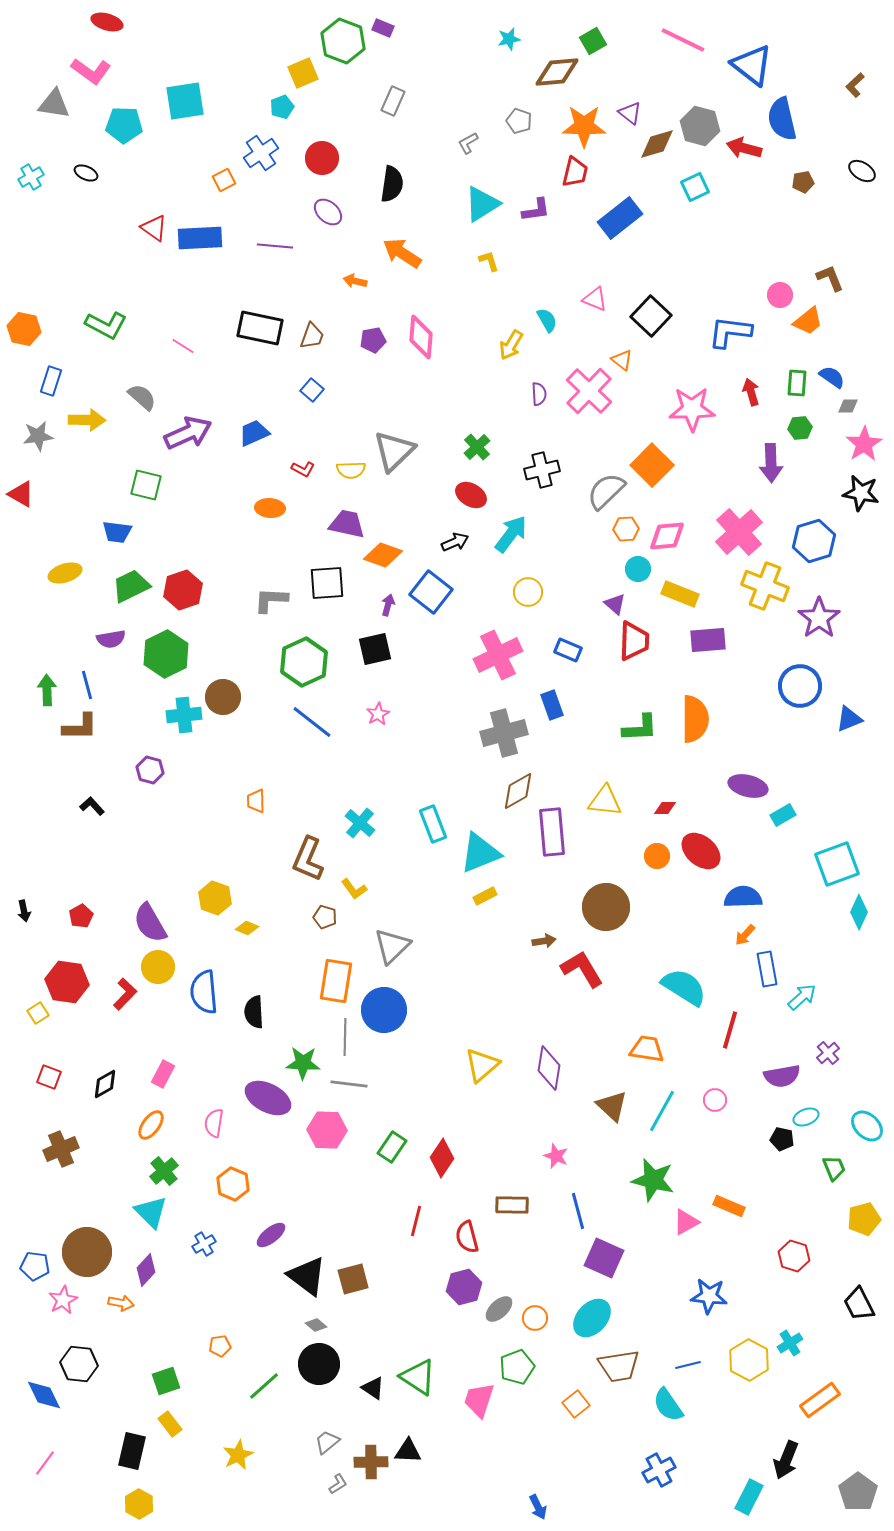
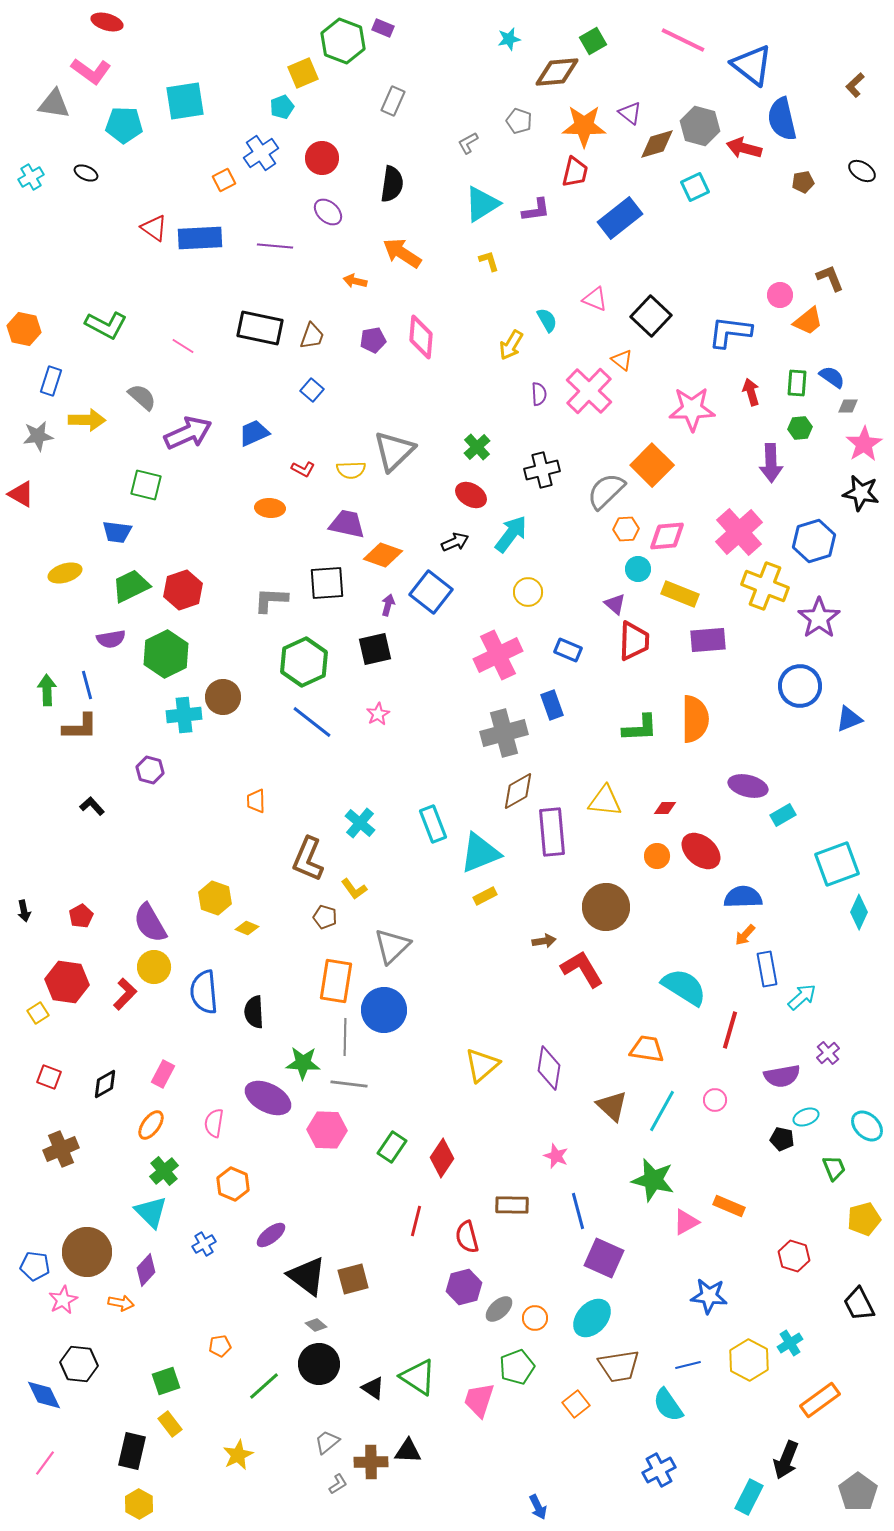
yellow circle at (158, 967): moved 4 px left
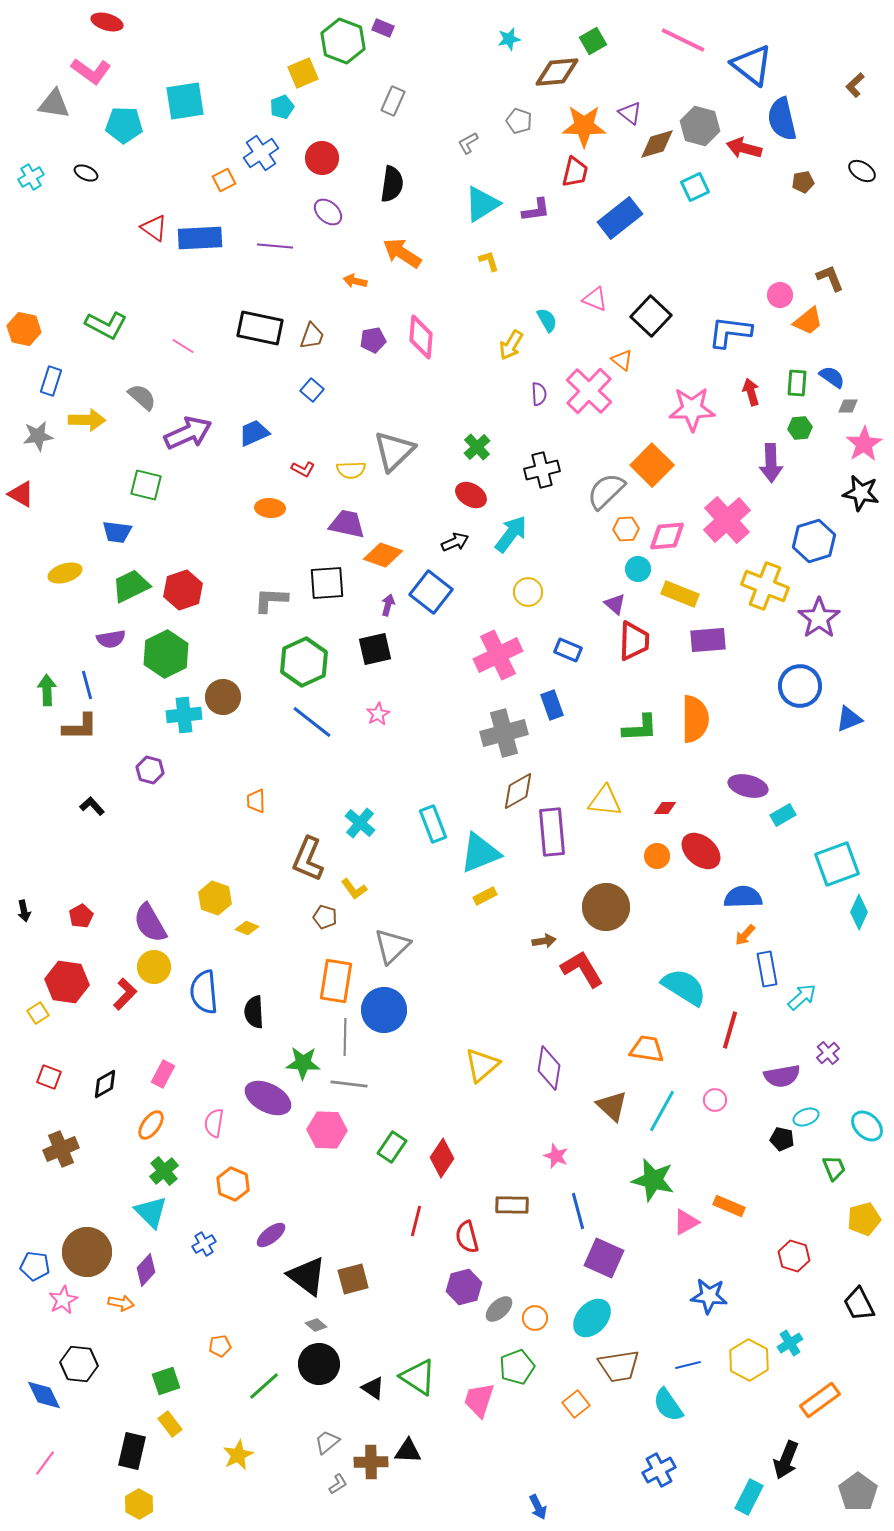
pink cross at (739, 532): moved 12 px left, 12 px up
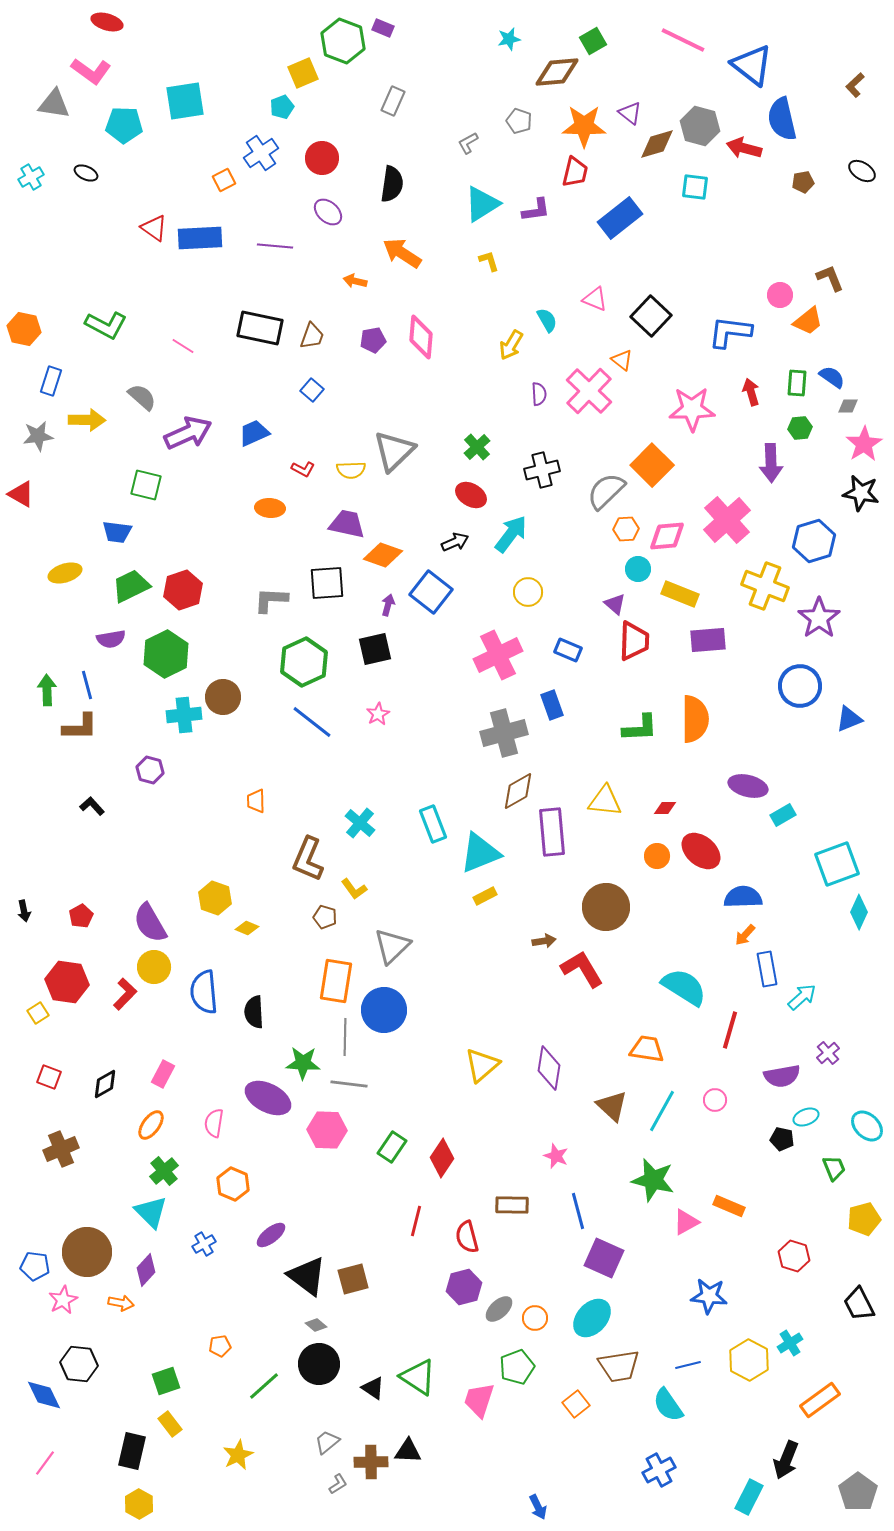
cyan square at (695, 187): rotated 32 degrees clockwise
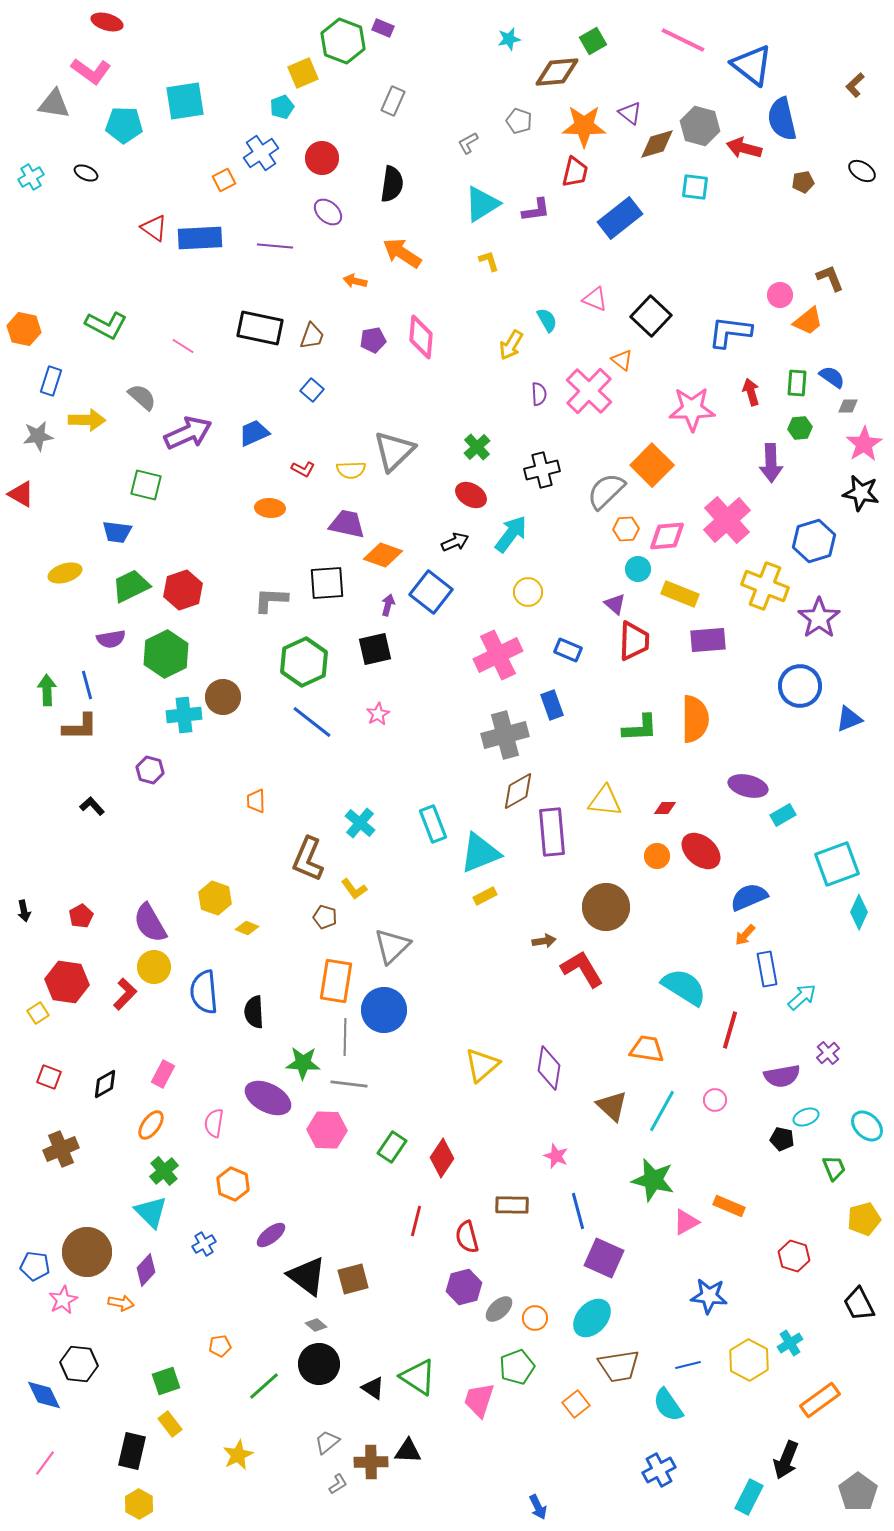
gray cross at (504, 733): moved 1 px right, 2 px down
blue semicircle at (743, 897): moved 6 px right; rotated 21 degrees counterclockwise
